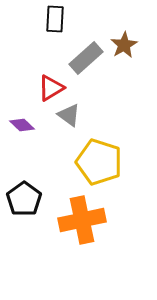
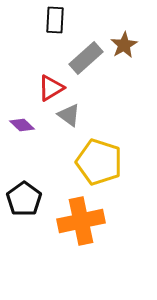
black rectangle: moved 1 px down
orange cross: moved 1 px left, 1 px down
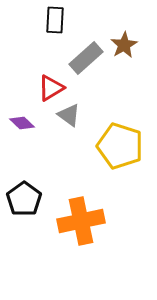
purple diamond: moved 2 px up
yellow pentagon: moved 21 px right, 16 px up
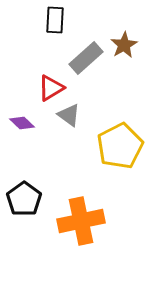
yellow pentagon: rotated 27 degrees clockwise
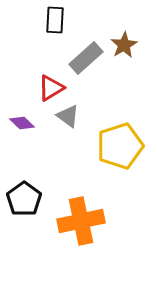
gray triangle: moved 1 px left, 1 px down
yellow pentagon: rotated 9 degrees clockwise
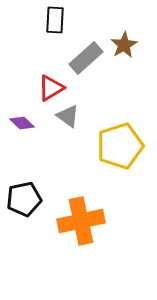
black pentagon: rotated 24 degrees clockwise
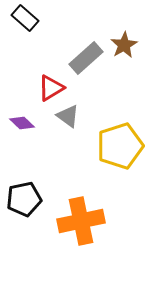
black rectangle: moved 30 px left, 2 px up; rotated 52 degrees counterclockwise
